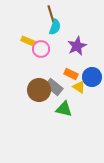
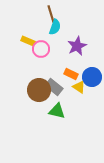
green triangle: moved 7 px left, 2 px down
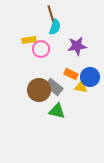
yellow rectangle: moved 1 px right, 1 px up; rotated 32 degrees counterclockwise
purple star: rotated 18 degrees clockwise
blue circle: moved 2 px left
yellow triangle: moved 2 px right; rotated 24 degrees counterclockwise
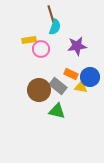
gray rectangle: moved 4 px right, 1 px up
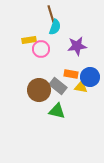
orange rectangle: rotated 16 degrees counterclockwise
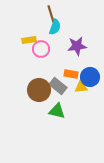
yellow triangle: rotated 16 degrees counterclockwise
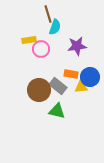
brown line: moved 3 px left
